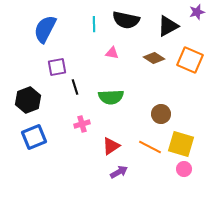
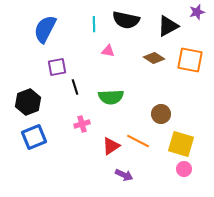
pink triangle: moved 4 px left, 2 px up
orange square: rotated 12 degrees counterclockwise
black hexagon: moved 2 px down
orange line: moved 12 px left, 6 px up
purple arrow: moved 5 px right, 3 px down; rotated 54 degrees clockwise
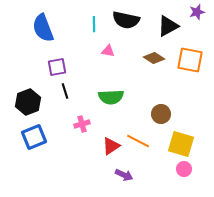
blue semicircle: moved 2 px left, 1 px up; rotated 48 degrees counterclockwise
black line: moved 10 px left, 4 px down
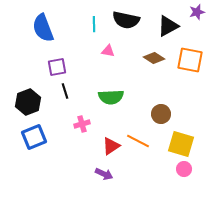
purple arrow: moved 20 px left, 1 px up
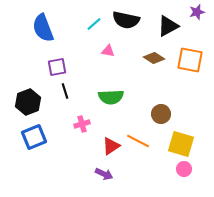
cyan line: rotated 49 degrees clockwise
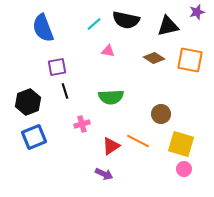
black triangle: rotated 15 degrees clockwise
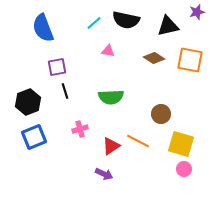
cyan line: moved 1 px up
pink cross: moved 2 px left, 5 px down
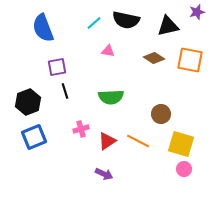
pink cross: moved 1 px right
red triangle: moved 4 px left, 5 px up
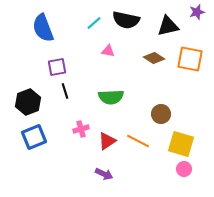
orange square: moved 1 px up
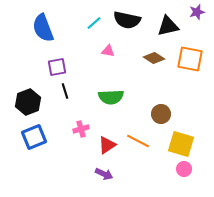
black semicircle: moved 1 px right
red triangle: moved 4 px down
